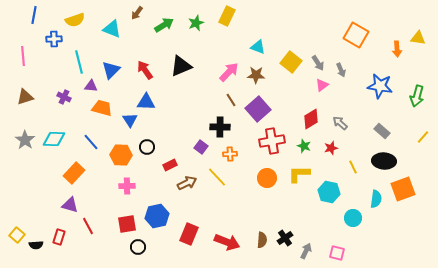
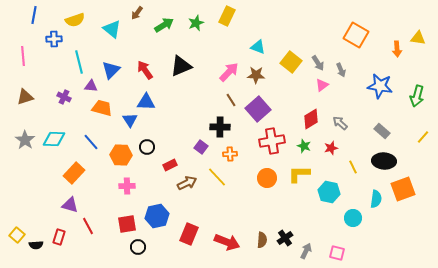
cyan triangle at (112, 29): rotated 18 degrees clockwise
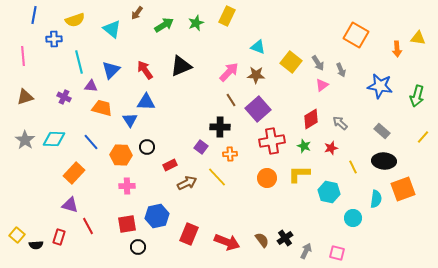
brown semicircle at (262, 240): rotated 42 degrees counterclockwise
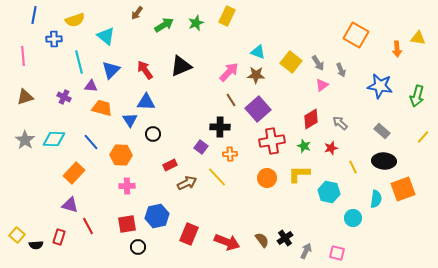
cyan triangle at (112, 29): moved 6 px left, 7 px down
cyan triangle at (258, 47): moved 5 px down
black circle at (147, 147): moved 6 px right, 13 px up
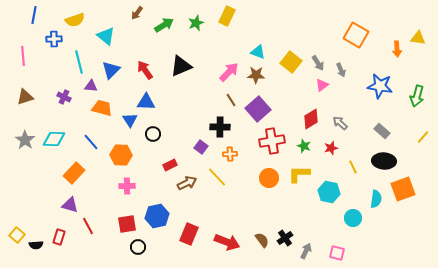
orange circle at (267, 178): moved 2 px right
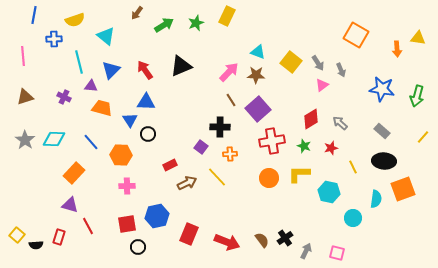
blue star at (380, 86): moved 2 px right, 3 px down
black circle at (153, 134): moved 5 px left
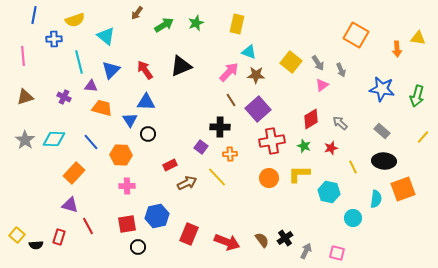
yellow rectangle at (227, 16): moved 10 px right, 8 px down; rotated 12 degrees counterclockwise
cyan triangle at (258, 52): moved 9 px left
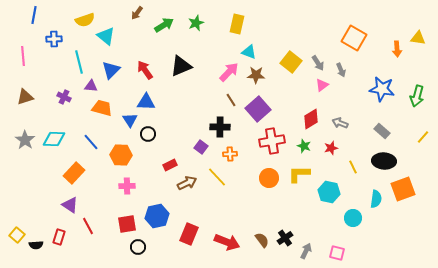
yellow semicircle at (75, 20): moved 10 px right
orange square at (356, 35): moved 2 px left, 3 px down
gray arrow at (340, 123): rotated 21 degrees counterclockwise
purple triangle at (70, 205): rotated 18 degrees clockwise
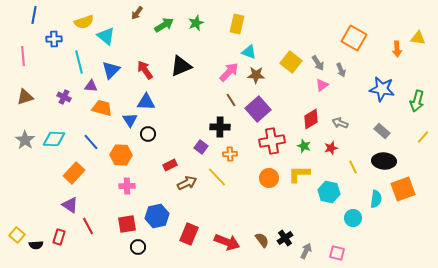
yellow semicircle at (85, 20): moved 1 px left, 2 px down
green arrow at (417, 96): moved 5 px down
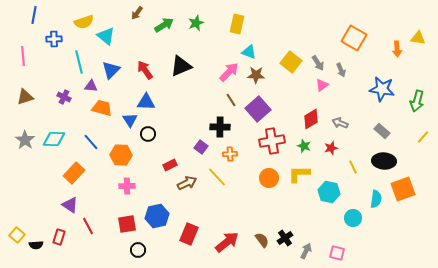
red arrow at (227, 242): rotated 60 degrees counterclockwise
black circle at (138, 247): moved 3 px down
